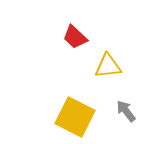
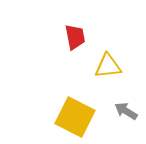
red trapezoid: rotated 144 degrees counterclockwise
gray arrow: rotated 20 degrees counterclockwise
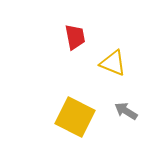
yellow triangle: moved 5 px right, 3 px up; rotated 28 degrees clockwise
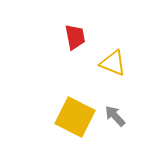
gray arrow: moved 11 px left, 5 px down; rotated 15 degrees clockwise
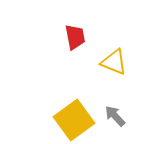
yellow triangle: moved 1 px right, 1 px up
yellow square: moved 1 px left, 3 px down; rotated 27 degrees clockwise
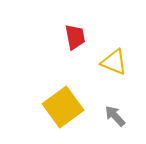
yellow square: moved 11 px left, 13 px up
